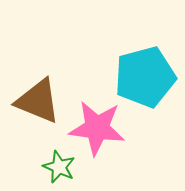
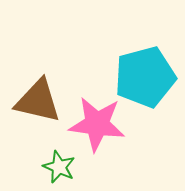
brown triangle: rotated 9 degrees counterclockwise
pink star: moved 4 px up
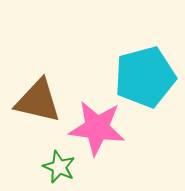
pink star: moved 4 px down
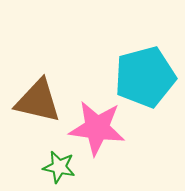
green star: rotated 12 degrees counterclockwise
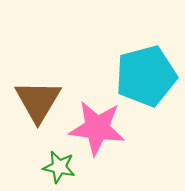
cyan pentagon: moved 1 px right, 1 px up
brown triangle: rotated 48 degrees clockwise
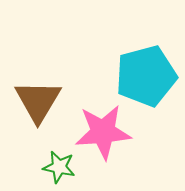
pink star: moved 6 px right, 4 px down; rotated 12 degrees counterclockwise
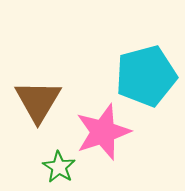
pink star: rotated 14 degrees counterclockwise
green star: rotated 20 degrees clockwise
